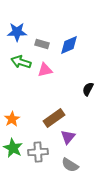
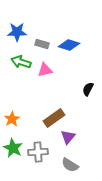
blue diamond: rotated 40 degrees clockwise
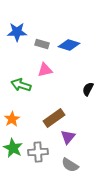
green arrow: moved 23 px down
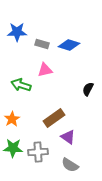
purple triangle: rotated 35 degrees counterclockwise
green star: rotated 24 degrees counterclockwise
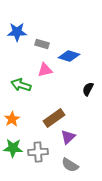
blue diamond: moved 11 px down
purple triangle: rotated 42 degrees clockwise
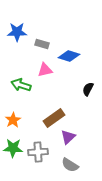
orange star: moved 1 px right, 1 px down
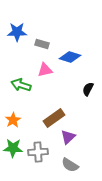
blue diamond: moved 1 px right, 1 px down
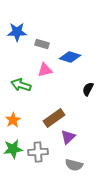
green star: moved 1 px down; rotated 12 degrees counterclockwise
gray semicircle: moved 4 px right; rotated 18 degrees counterclockwise
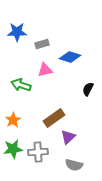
gray rectangle: rotated 32 degrees counterclockwise
